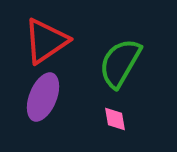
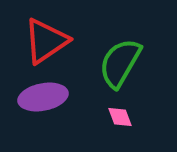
purple ellipse: rotated 57 degrees clockwise
pink diamond: moved 5 px right, 2 px up; rotated 12 degrees counterclockwise
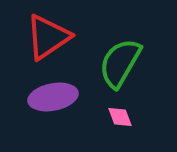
red triangle: moved 2 px right, 4 px up
purple ellipse: moved 10 px right
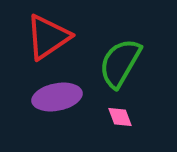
purple ellipse: moved 4 px right
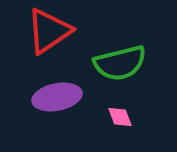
red triangle: moved 1 px right, 6 px up
green semicircle: rotated 134 degrees counterclockwise
